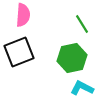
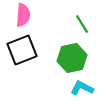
black square: moved 3 px right, 2 px up
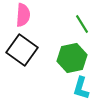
black square: rotated 32 degrees counterclockwise
cyan L-shape: moved 1 px left; rotated 100 degrees counterclockwise
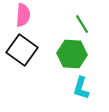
green hexagon: moved 4 px up; rotated 16 degrees clockwise
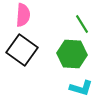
cyan L-shape: rotated 90 degrees counterclockwise
